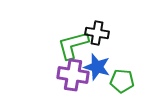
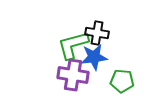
blue star: moved 3 px left, 10 px up; rotated 24 degrees counterclockwise
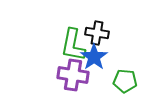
green L-shape: rotated 64 degrees counterclockwise
blue star: rotated 28 degrees counterclockwise
green pentagon: moved 3 px right
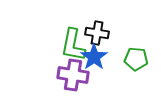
green pentagon: moved 11 px right, 22 px up
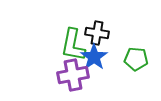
purple cross: rotated 20 degrees counterclockwise
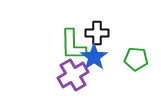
black cross: rotated 10 degrees counterclockwise
green L-shape: rotated 12 degrees counterclockwise
purple cross: rotated 20 degrees counterclockwise
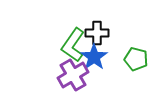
green L-shape: rotated 36 degrees clockwise
green pentagon: rotated 10 degrees clockwise
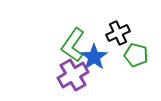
black cross: moved 21 px right; rotated 25 degrees counterclockwise
green pentagon: moved 4 px up
